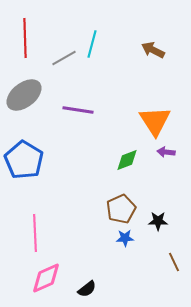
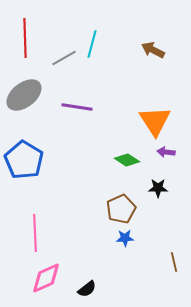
purple line: moved 1 px left, 3 px up
green diamond: rotated 55 degrees clockwise
black star: moved 33 px up
brown line: rotated 12 degrees clockwise
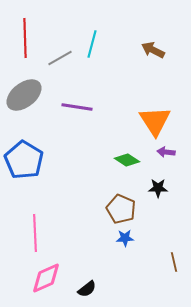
gray line: moved 4 px left
brown pentagon: rotated 24 degrees counterclockwise
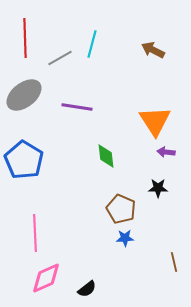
green diamond: moved 21 px left, 4 px up; rotated 50 degrees clockwise
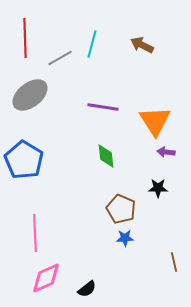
brown arrow: moved 11 px left, 5 px up
gray ellipse: moved 6 px right
purple line: moved 26 px right
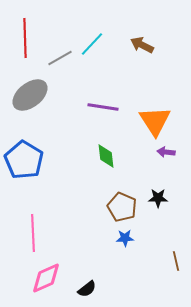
cyan line: rotated 28 degrees clockwise
black star: moved 10 px down
brown pentagon: moved 1 px right, 2 px up
pink line: moved 2 px left
brown line: moved 2 px right, 1 px up
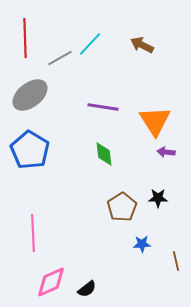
cyan line: moved 2 px left
green diamond: moved 2 px left, 2 px up
blue pentagon: moved 6 px right, 10 px up
brown pentagon: rotated 16 degrees clockwise
blue star: moved 17 px right, 6 px down
pink diamond: moved 5 px right, 4 px down
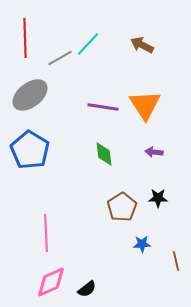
cyan line: moved 2 px left
orange triangle: moved 10 px left, 16 px up
purple arrow: moved 12 px left
pink line: moved 13 px right
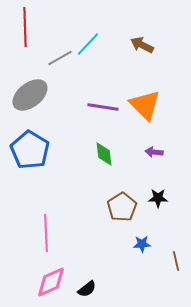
red line: moved 11 px up
orange triangle: rotated 12 degrees counterclockwise
